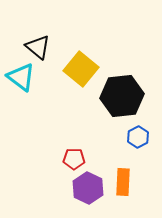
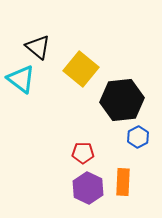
cyan triangle: moved 2 px down
black hexagon: moved 4 px down
red pentagon: moved 9 px right, 6 px up
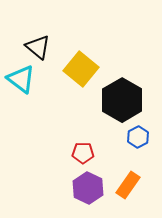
black hexagon: rotated 24 degrees counterclockwise
orange rectangle: moved 5 px right, 3 px down; rotated 32 degrees clockwise
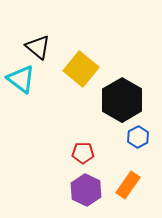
purple hexagon: moved 2 px left, 2 px down
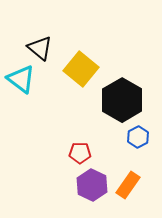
black triangle: moved 2 px right, 1 px down
red pentagon: moved 3 px left
purple hexagon: moved 6 px right, 5 px up
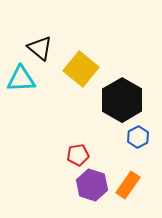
cyan triangle: rotated 40 degrees counterclockwise
red pentagon: moved 2 px left, 2 px down; rotated 10 degrees counterclockwise
purple hexagon: rotated 8 degrees counterclockwise
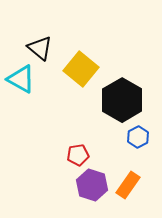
cyan triangle: rotated 32 degrees clockwise
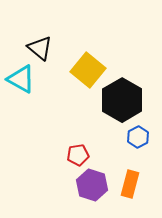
yellow square: moved 7 px right, 1 px down
orange rectangle: moved 2 px right, 1 px up; rotated 20 degrees counterclockwise
